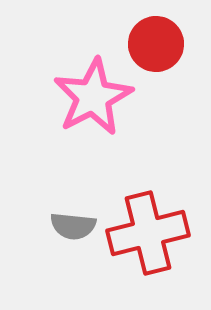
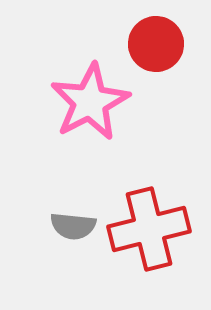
pink star: moved 3 px left, 5 px down
red cross: moved 1 px right, 4 px up
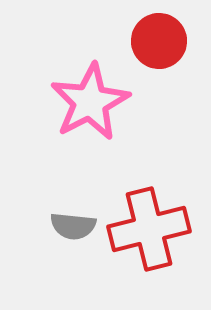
red circle: moved 3 px right, 3 px up
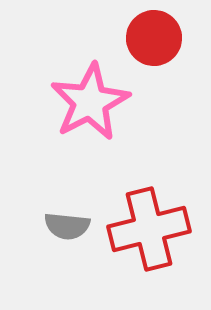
red circle: moved 5 px left, 3 px up
gray semicircle: moved 6 px left
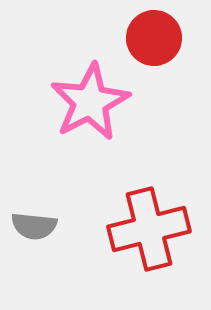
gray semicircle: moved 33 px left
